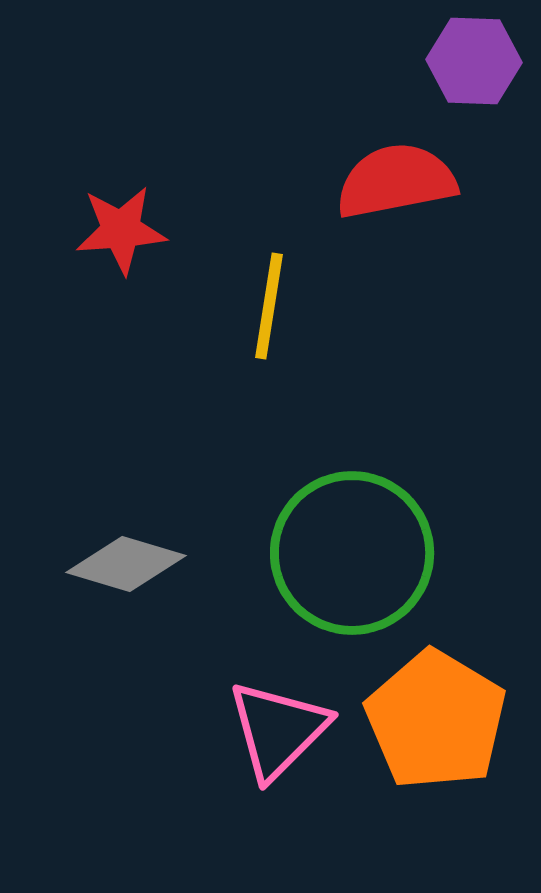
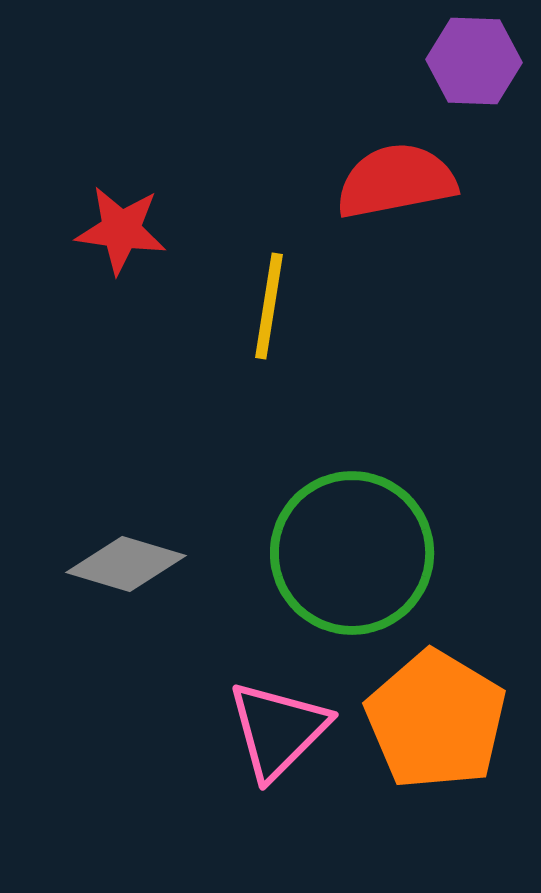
red star: rotated 12 degrees clockwise
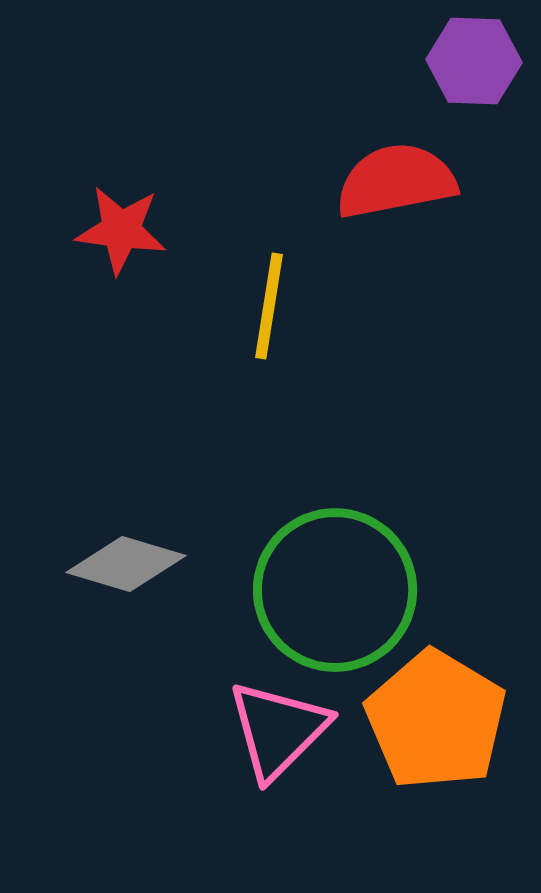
green circle: moved 17 px left, 37 px down
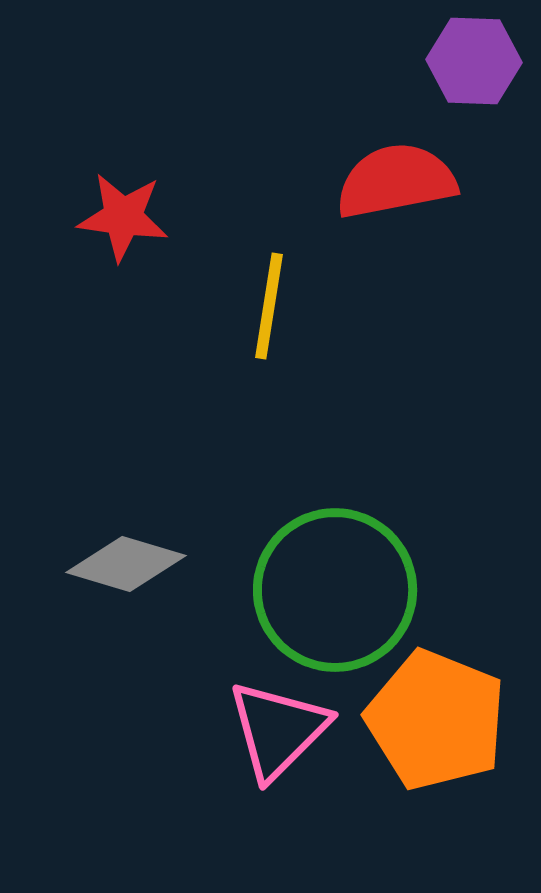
red star: moved 2 px right, 13 px up
orange pentagon: rotated 9 degrees counterclockwise
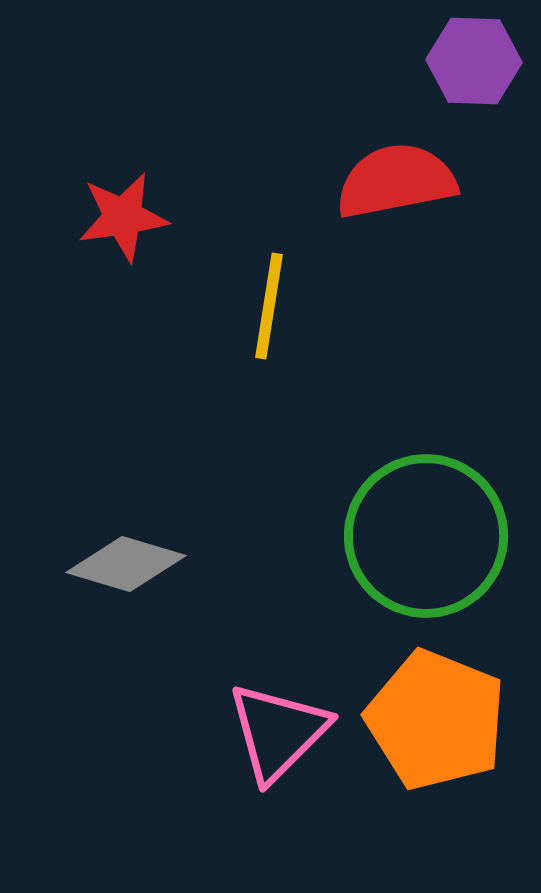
red star: rotated 16 degrees counterclockwise
green circle: moved 91 px right, 54 px up
pink triangle: moved 2 px down
